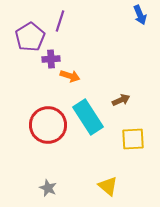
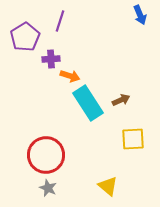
purple pentagon: moved 5 px left
cyan rectangle: moved 14 px up
red circle: moved 2 px left, 30 px down
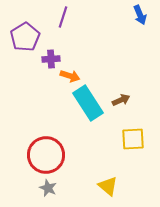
purple line: moved 3 px right, 4 px up
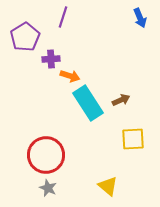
blue arrow: moved 3 px down
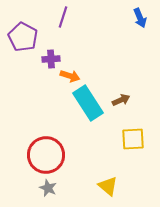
purple pentagon: moved 2 px left; rotated 12 degrees counterclockwise
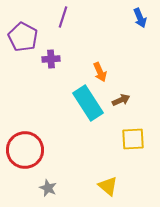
orange arrow: moved 30 px right, 4 px up; rotated 48 degrees clockwise
red circle: moved 21 px left, 5 px up
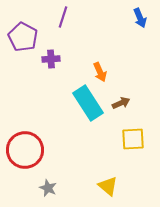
brown arrow: moved 3 px down
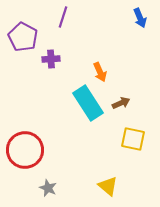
yellow square: rotated 15 degrees clockwise
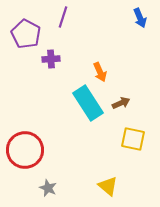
purple pentagon: moved 3 px right, 3 px up
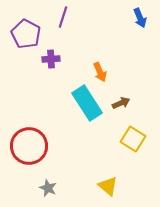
cyan rectangle: moved 1 px left
yellow square: rotated 20 degrees clockwise
red circle: moved 4 px right, 4 px up
